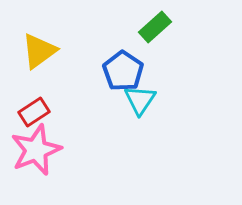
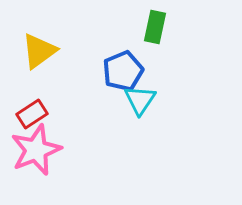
green rectangle: rotated 36 degrees counterclockwise
blue pentagon: rotated 15 degrees clockwise
red rectangle: moved 2 px left, 2 px down
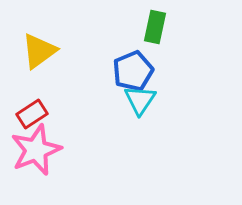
blue pentagon: moved 10 px right
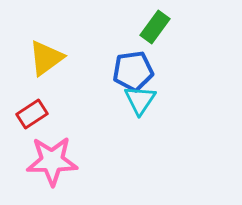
green rectangle: rotated 24 degrees clockwise
yellow triangle: moved 7 px right, 7 px down
blue pentagon: rotated 15 degrees clockwise
pink star: moved 16 px right, 11 px down; rotated 21 degrees clockwise
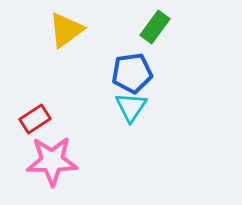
yellow triangle: moved 20 px right, 28 px up
blue pentagon: moved 1 px left, 2 px down
cyan triangle: moved 9 px left, 7 px down
red rectangle: moved 3 px right, 5 px down
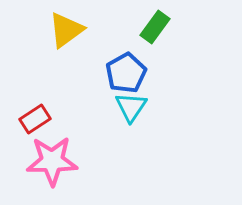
blue pentagon: moved 6 px left; rotated 21 degrees counterclockwise
